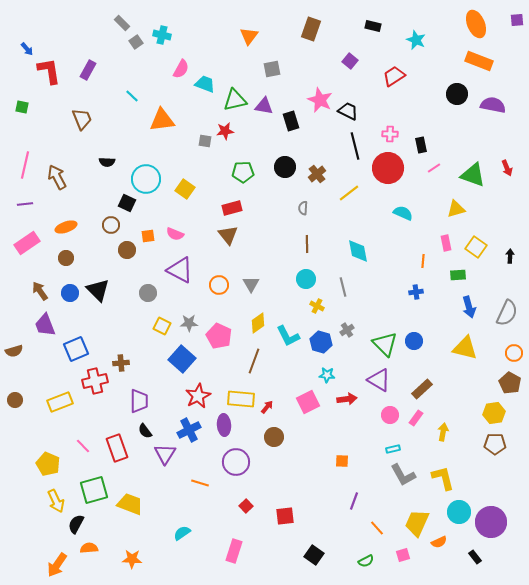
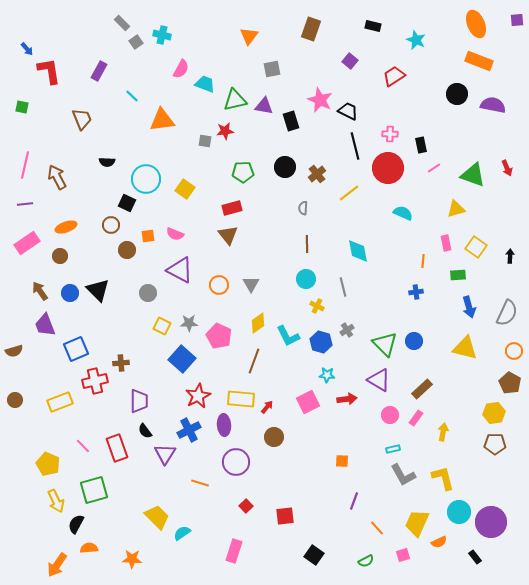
purple rectangle at (88, 70): moved 11 px right, 1 px down
brown circle at (66, 258): moved 6 px left, 2 px up
orange circle at (514, 353): moved 2 px up
yellow trapezoid at (130, 504): moved 27 px right, 13 px down; rotated 24 degrees clockwise
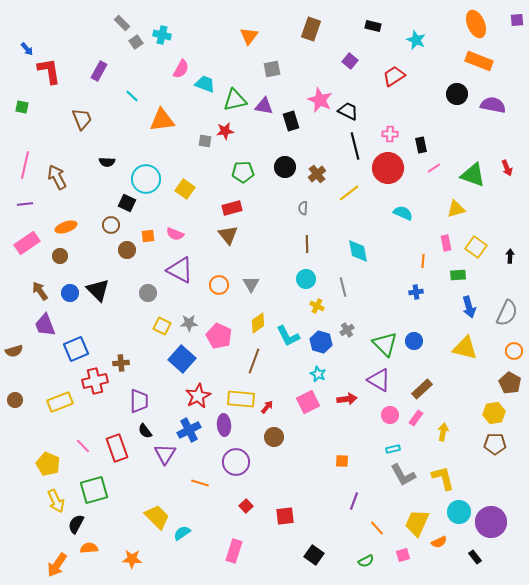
cyan star at (327, 375): moved 9 px left, 1 px up; rotated 21 degrees clockwise
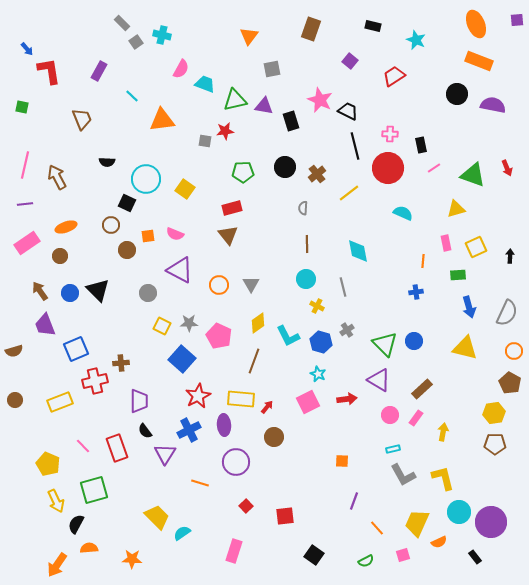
yellow square at (476, 247): rotated 30 degrees clockwise
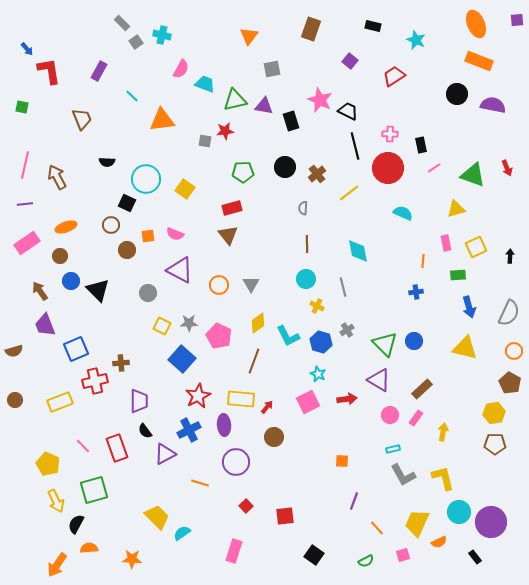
blue circle at (70, 293): moved 1 px right, 12 px up
gray semicircle at (507, 313): moved 2 px right
purple triangle at (165, 454): rotated 30 degrees clockwise
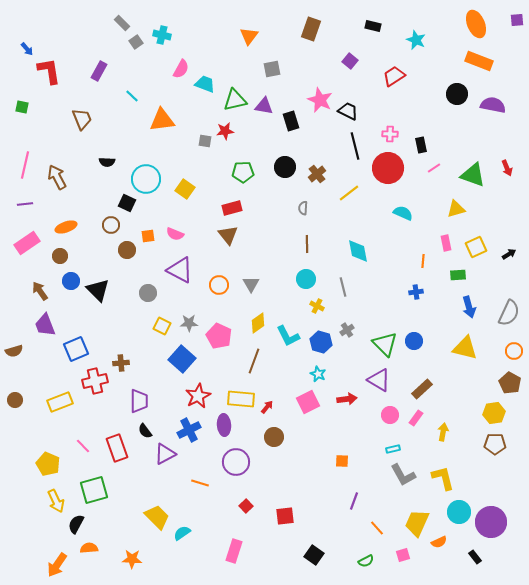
black arrow at (510, 256): moved 1 px left, 2 px up; rotated 56 degrees clockwise
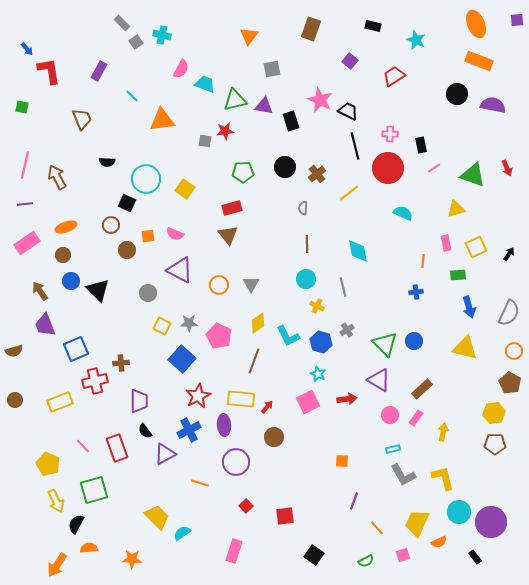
black arrow at (509, 254): rotated 24 degrees counterclockwise
brown circle at (60, 256): moved 3 px right, 1 px up
